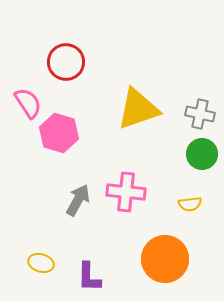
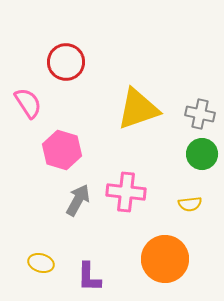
pink hexagon: moved 3 px right, 17 px down
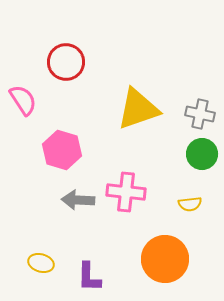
pink semicircle: moved 5 px left, 3 px up
gray arrow: rotated 116 degrees counterclockwise
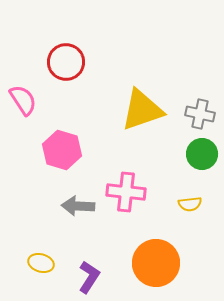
yellow triangle: moved 4 px right, 1 px down
gray arrow: moved 6 px down
orange circle: moved 9 px left, 4 px down
purple L-shape: rotated 148 degrees counterclockwise
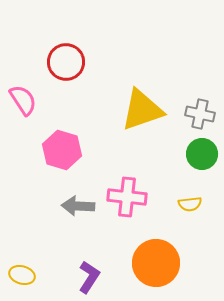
pink cross: moved 1 px right, 5 px down
yellow ellipse: moved 19 px left, 12 px down
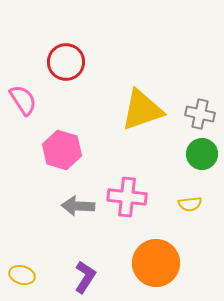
purple L-shape: moved 4 px left
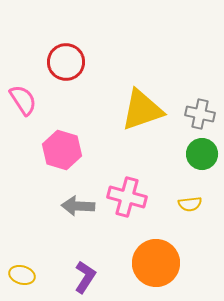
pink cross: rotated 9 degrees clockwise
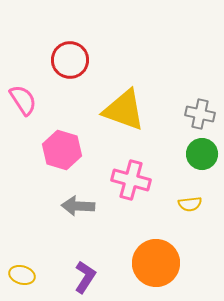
red circle: moved 4 px right, 2 px up
yellow triangle: moved 18 px left; rotated 39 degrees clockwise
pink cross: moved 4 px right, 17 px up
